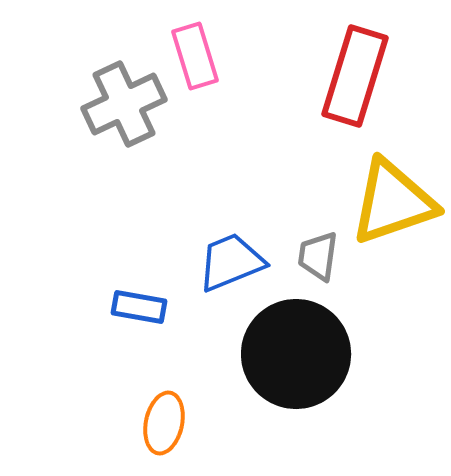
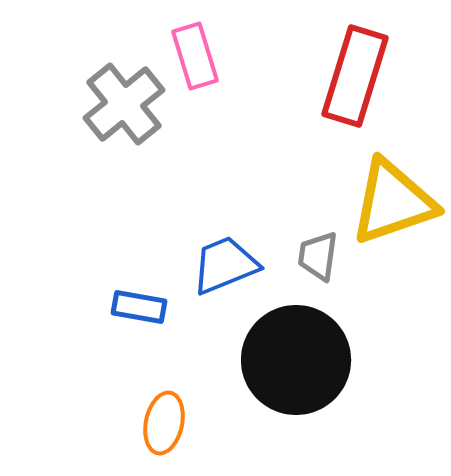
gray cross: rotated 14 degrees counterclockwise
blue trapezoid: moved 6 px left, 3 px down
black circle: moved 6 px down
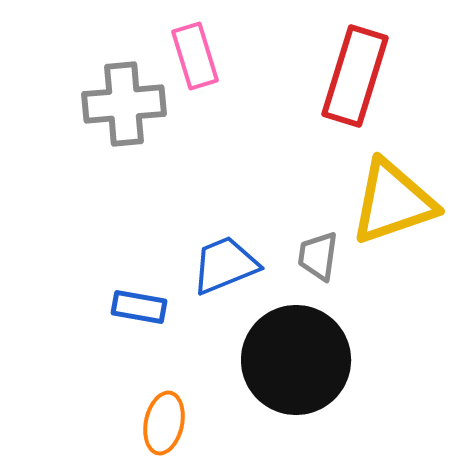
gray cross: rotated 34 degrees clockwise
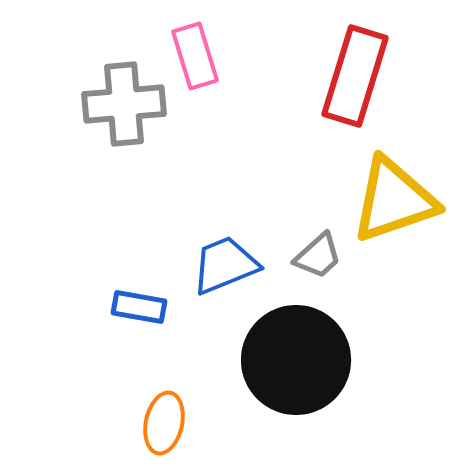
yellow triangle: moved 1 px right, 2 px up
gray trapezoid: rotated 140 degrees counterclockwise
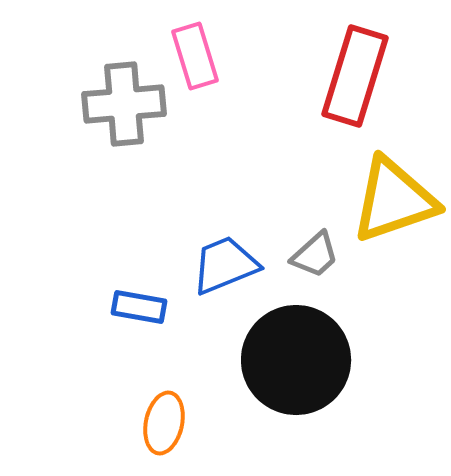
gray trapezoid: moved 3 px left, 1 px up
